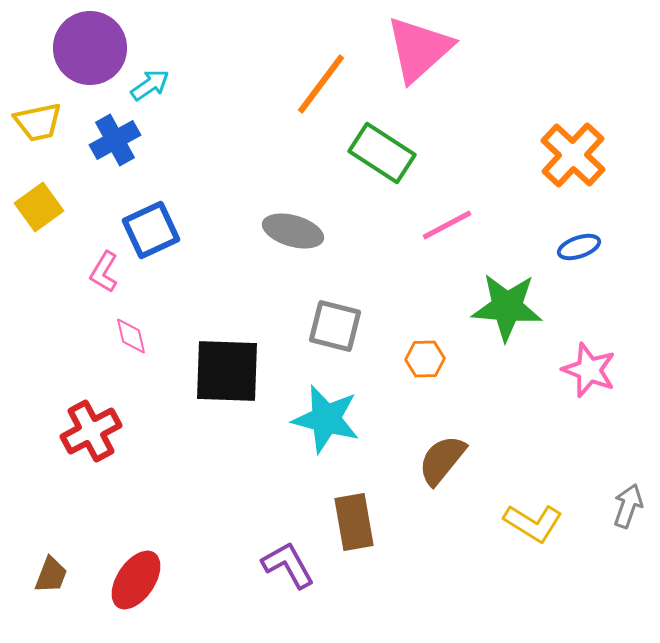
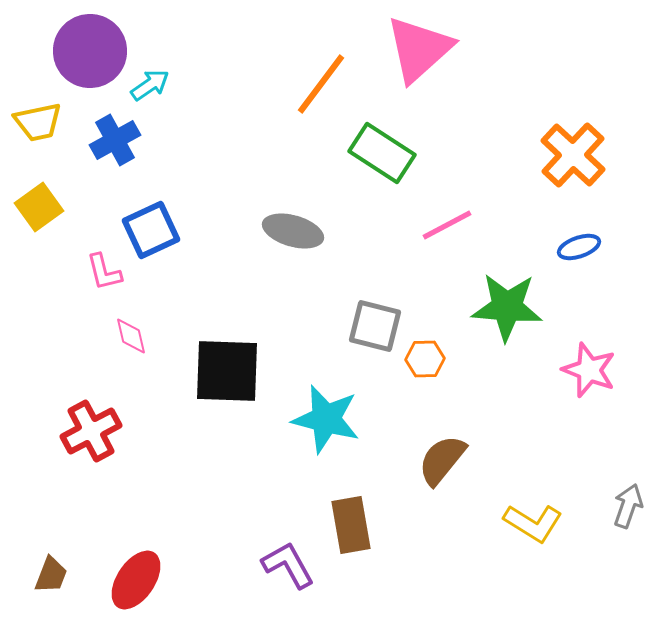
purple circle: moved 3 px down
pink L-shape: rotated 45 degrees counterclockwise
gray square: moved 40 px right
brown rectangle: moved 3 px left, 3 px down
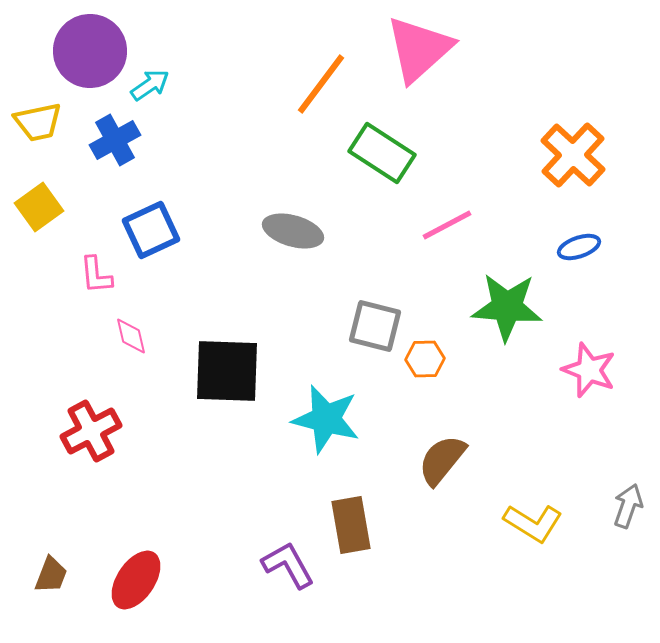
pink L-shape: moved 8 px left, 3 px down; rotated 9 degrees clockwise
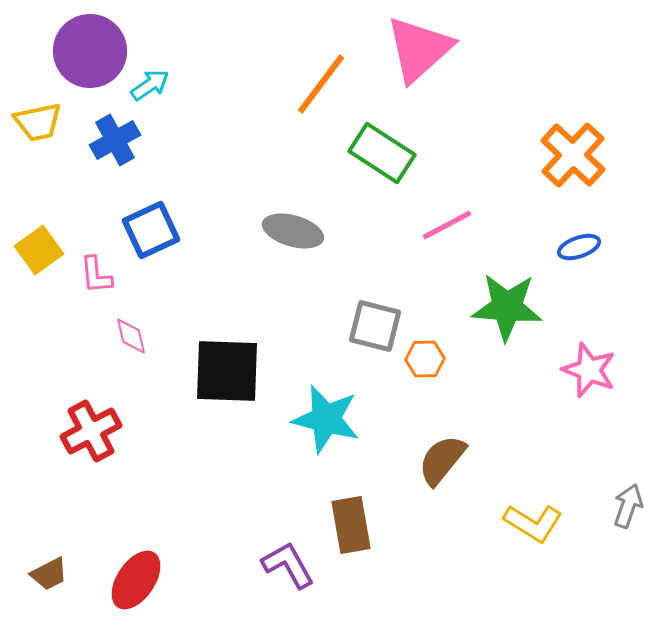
yellow square: moved 43 px down
brown trapezoid: moved 2 px left, 1 px up; rotated 42 degrees clockwise
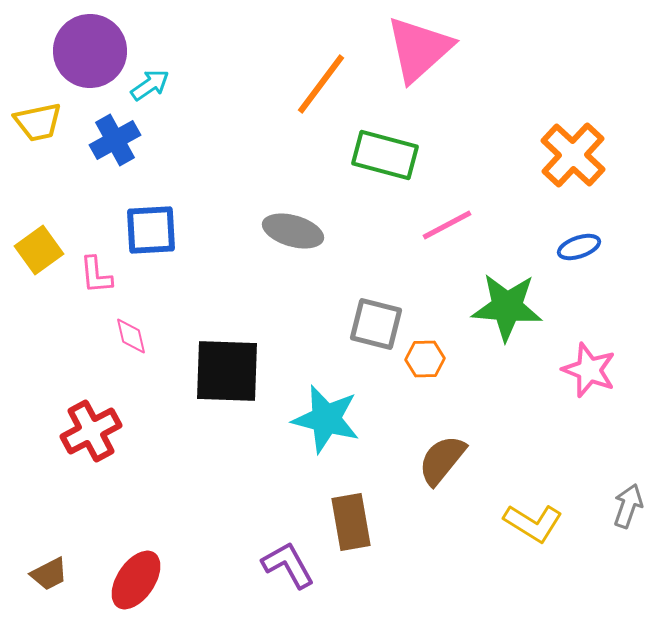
green rectangle: moved 3 px right, 2 px down; rotated 18 degrees counterclockwise
blue square: rotated 22 degrees clockwise
gray square: moved 1 px right, 2 px up
brown rectangle: moved 3 px up
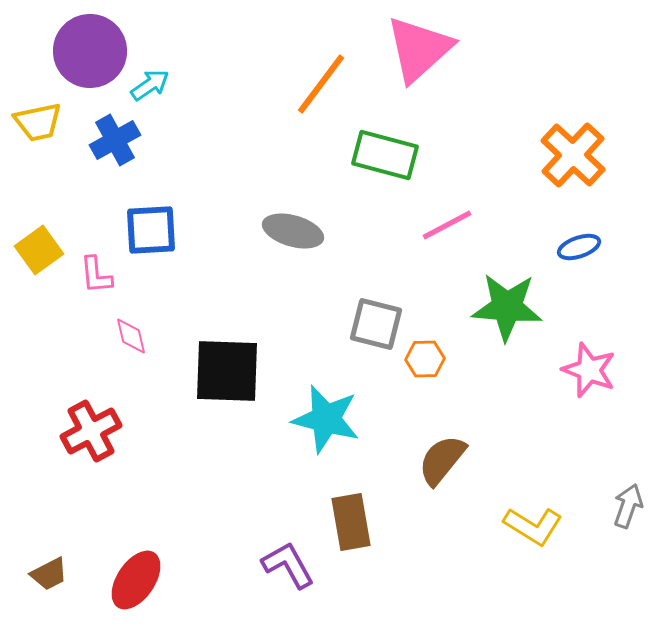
yellow L-shape: moved 3 px down
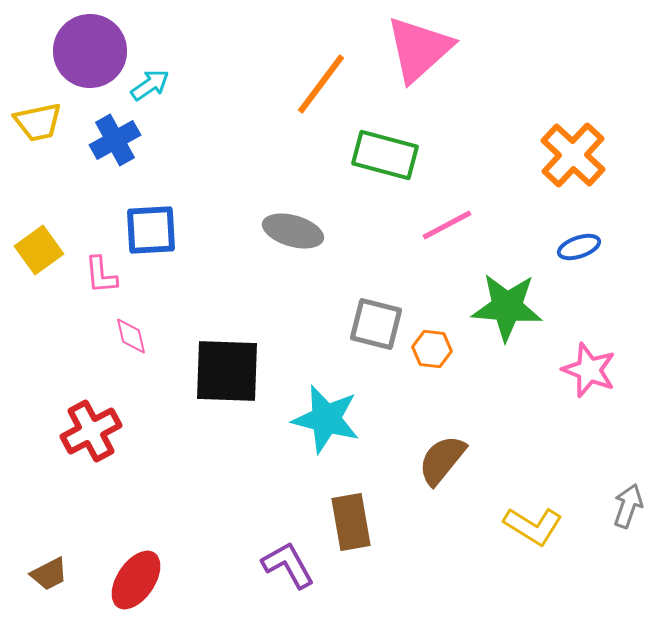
pink L-shape: moved 5 px right
orange hexagon: moved 7 px right, 10 px up; rotated 9 degrees clockwise
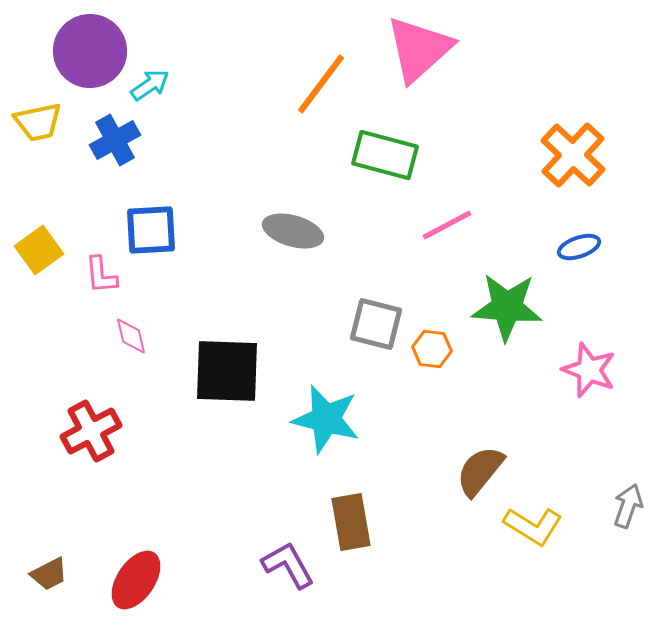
brown semicircle: moved 38 px right, 11 px down
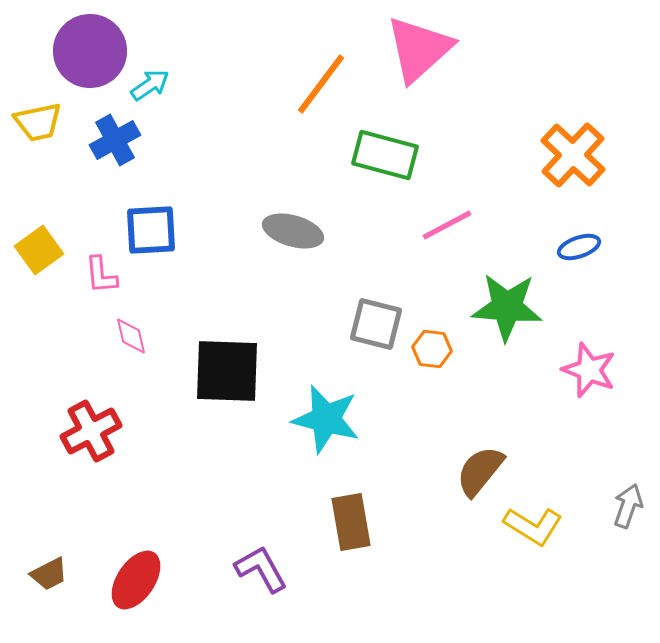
purple L-shape: moved 27 px left, 4 px down
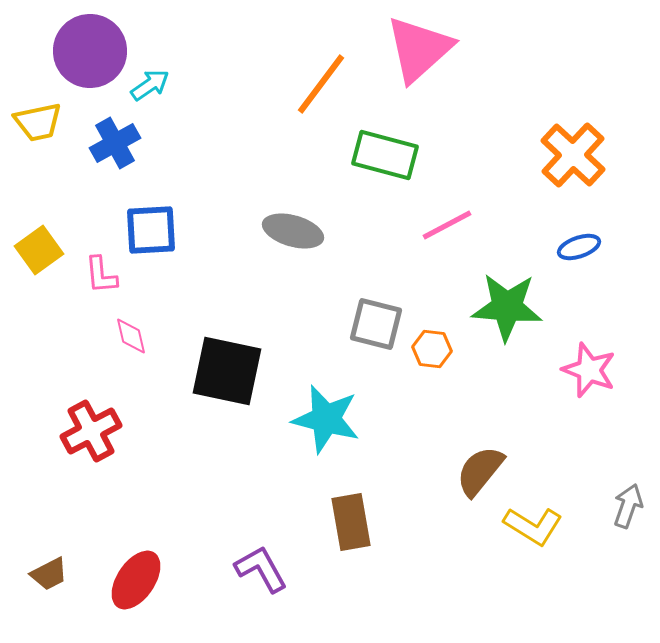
blue cross: moved 3 px down
black square: rotated 10 degrees clockwise
